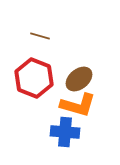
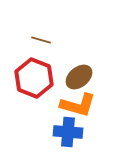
brown line: moved 1 px right, 4 px down
brown ellipse: moved 2 px up
blue cross: moved 3 px right
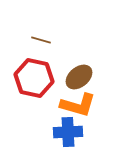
red hexagon: rotated 9 degrees counterclockwise
blue cross: rotated 8 degrees counterclockwise
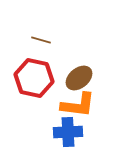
brown ellipse: moved 1 px down
orange L-shape: rotated 9 degrees counterclockwise
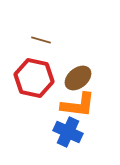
brown ellipse: moved 1 px left
blue cross: rotated 28 degrees clockwise
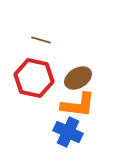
brown ellipse: rotated 8 degrees clockwise
